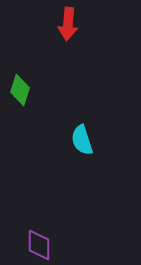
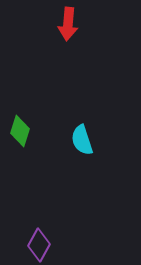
green diamond: moved 41 px down
purple diamond: rotated 28 degrees clockwise
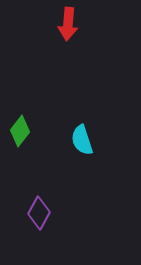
green diamond: rotated 20 degrees clockwise
purple diamond: moved 32 px up
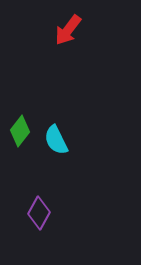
red arrow: moved 6 px down; rotated 32 degrees clockwise
cyan semicircle: moved 26 px left; rotated 8 degrees counterclockwise
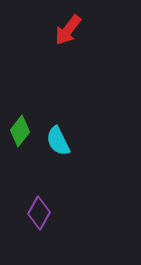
cyan semicircle: moved 2 px right, 1 px down
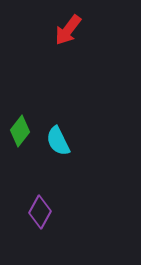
purple diamond: moved 1 px right, 1 px up
